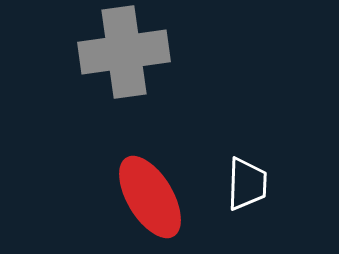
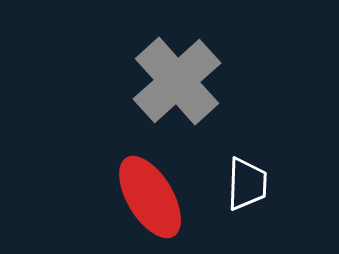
gray cross: moved 53 px right, 29 px down; rotated 34 degrees counterclockwise
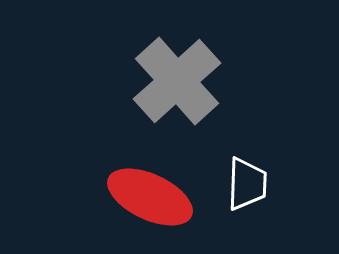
red ellipse: rotated 34 degrees counterclockwise
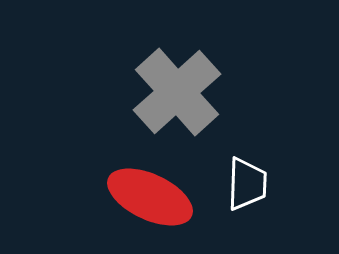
gray cross: moved 11 px down
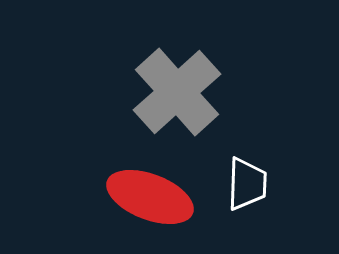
red ellipse: rotated 4 degrees counterclockwise
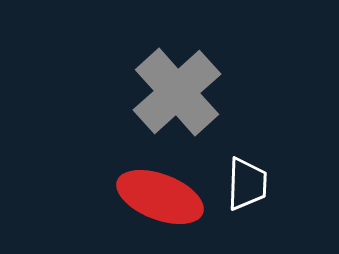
red ellipse: moved 10 px right
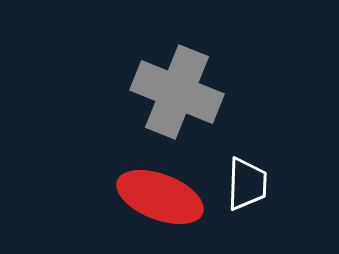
gray cross: rotated 26 degrees counterclockwise
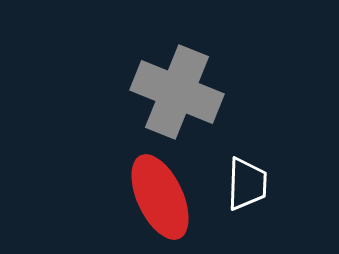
red ellipse: rotated 44 degrees clockwise
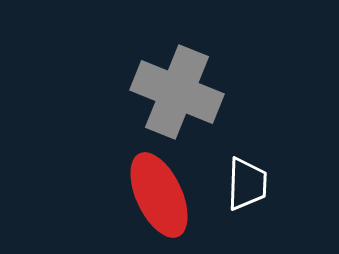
red ellipse: moved 1 px left, 2 px up
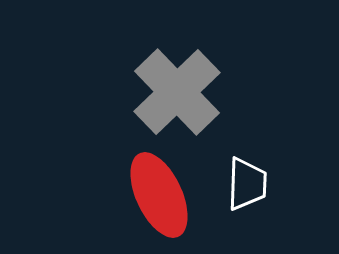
gray cross: rotated 24 degrees clockwise
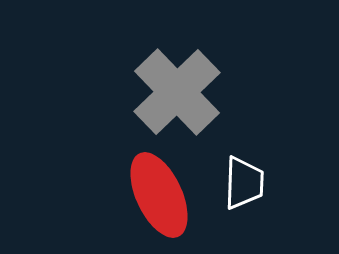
white trapezoid: moved 3 px left, 1 px up
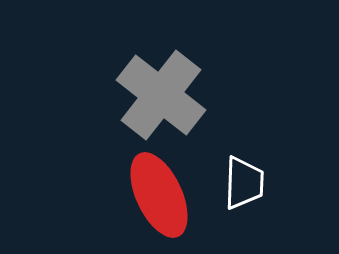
gray cross: moved 16 px left, 3 px down; rotated 8 degrees counterclockwise
